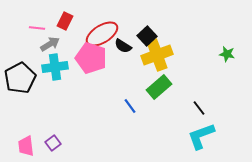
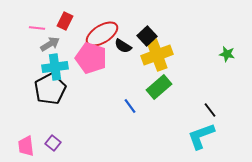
black pentagon: moved 30 px right, 11 px down
black line: moved 11 px right, 2 px down
purple square: rotated 14 degrees counterclockwise
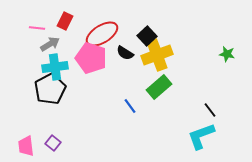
black semicircle: moved 2 px right, 7 px down
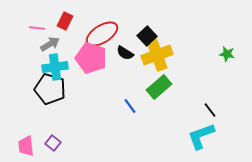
black pentagon: rotated 28 degrees counterclockwise
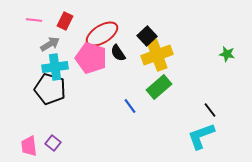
pink line: moved 3 px left, 8 px up
black semicircle: moved 7 px left; rotated 24 degrees clockwise
pink trapezoid: moved 3 px right
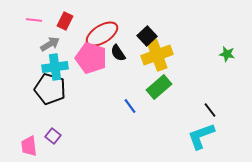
purple square: moved 7 px up
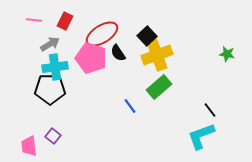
black pentagon: rotated 16 degrees counterclockwise
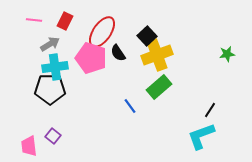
red ellipse: moved 2 px up; rotated 24 degrees counterclockwise
green star: rotated 21 degrees counterclockwise
black line: rotated 70 degrees clockwise
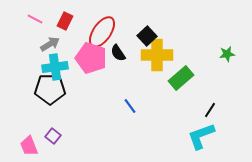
pink line: moved 1 px right, 1 px up; rotated 21 degrees clockwise
yellow cross: rotated 20 degrees clockwise
green rectangle: moved 22 px right, 9 px up
pink trapezoid: rotated 15 degrees counterclockwise
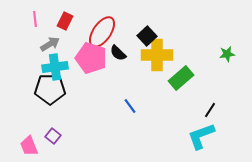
pink line: rotated 56 degrees clockwise
black semicircle: rotated 12 degrees counterclockwise
